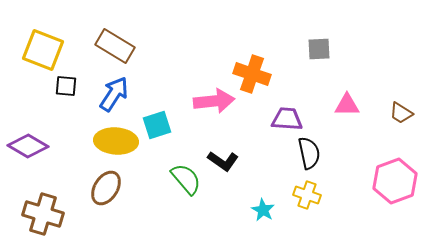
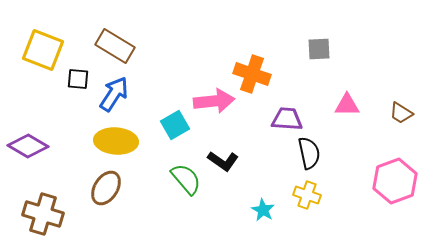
black square: moved 12 px right, 7 px up
cyan square: moved 18 px right; rotated 12 degrees counterclockwise
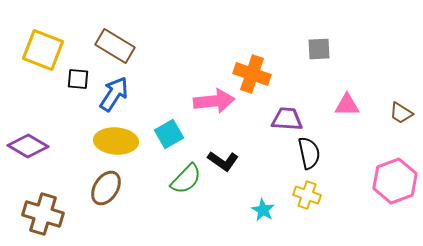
cyan square: moved 6 px left, 9 px down
green semicircle: rotated 84 degrees clockwise
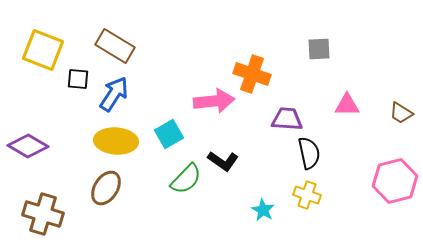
pink hexagon: rotated 6 degrees clockwise
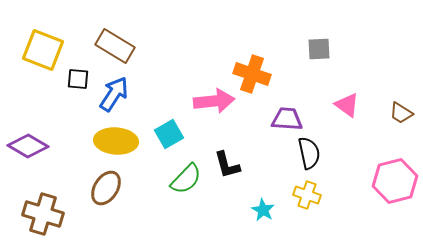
pink triangle: rotated 36 degrees clockwise
black L-shape: moved 4 px right, 4 px down; rotated 40 degrees clockwise
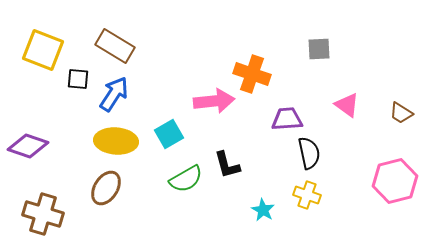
purple trapezoid: rotated 8 degrees counterclockwise
purple diamond: rotated 12 degrees counterclockwise
green semicircle: rotated 16 degrees clockwise
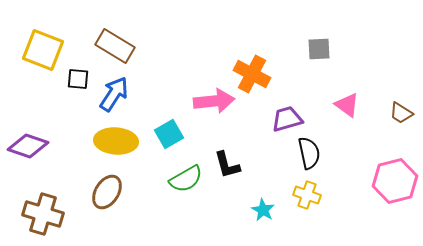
orange cross: rotated 9 degrees clockwise
purple trapezoid: rotated 12 degrees counterclockwise
brown ellipse: moved 1 px right, 4 px down
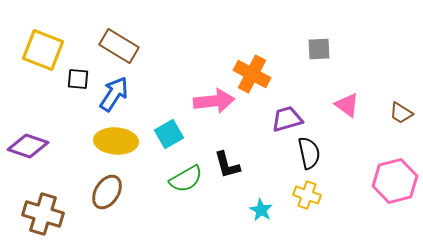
brown rectangle: moved 4 px right
cyan star: moved 2 px left
